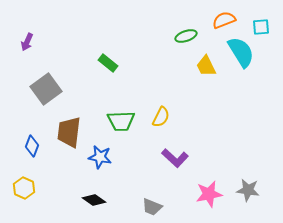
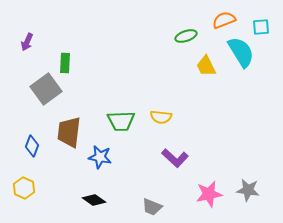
green rectangle: moved 43 px left; rotated 54 degrees clockwise
yellow semicircle: rotated 70 degrees clockwise
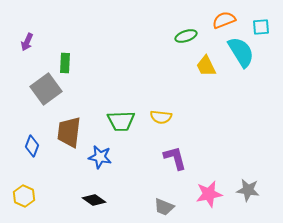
purple L-shape: rotated 148 degrees counterclockwise
yellow hexagon: moved 8 px down
gray trapezoid: moved 12 px right
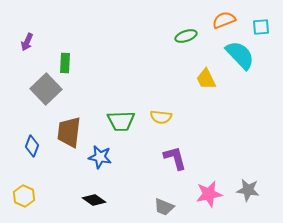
cyan semicircle: moved 1 px left, 3 px down; rotated 12 degrees counterclockwise
yellow trapezoid: moved 13 px down
gray square: rotated 8 degrees counterclockwise
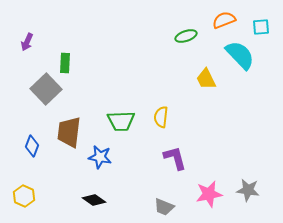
yellow semicircle: rotated 90 degrees clockwise
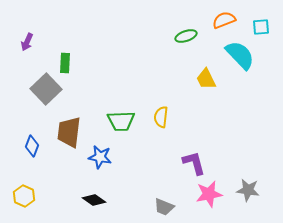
purple L-shape: moved 19 px right, 5 px down
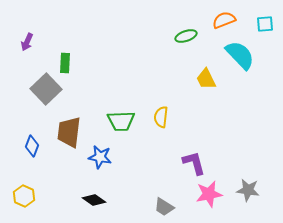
cyan square: moved 4 px right, 3 px up
gray trapezoid: rotated 10 degrees clockwise
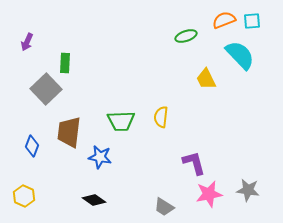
cyan square: moved 13 px left, 3 px up
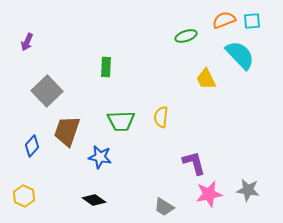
green rectangle: moved 41 px right, 4 px down
gray square: moved 1 px right, 2 px down
brown trapezoid: moved 2 px left, 1 px up; rotated 12 degrees clockwise
blue diamond: rotated 20 degrees clockwise
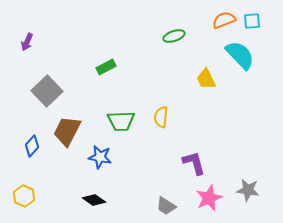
green ellipse: moved 12 px left
green rectangle: rotated 60 degrees clockwise
brown trapezoid: rotated 8 degrees clockwise
pink star: moved 4 px down; rotated 12 degrees counterclockwise
gray trapezoid: moved 2 px right, 1 px up
